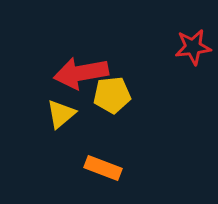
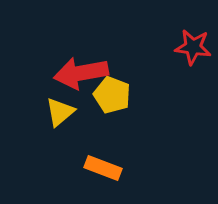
red star: rotated 15 degrees clockwise
yellow pentagon: rotated 27 degrees clockwise
yellow triangle: moved 1 px left, 2 px up
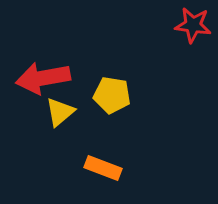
red star: moved 22 px up
red arrow: moved 38 px left, 5 px down
yellow pentagon: rotated 12 degrees counterclockwise
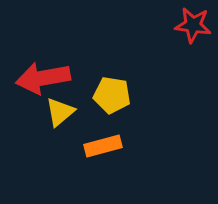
orange rectangle: moved 22 px up; rotated 36 degrees counterclockwise
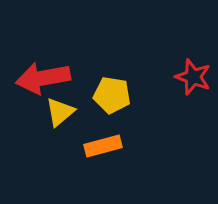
red star: moved 52 px down; rotated 12 degrees clockwise
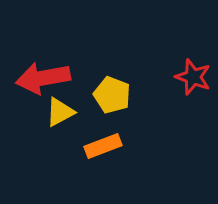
yellow pentagon: rotated 12 degrees clockwise
yellow triangle: rotated 12 degrees clockwise
orange rectangle: rotated 6 degrees counterclockwise
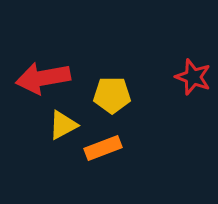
yellow pentagon: rotated 21 degrees counterclockwise
yellow triangle: moved 3 px right, 13 px down
orange rectangle: moved 2 px down
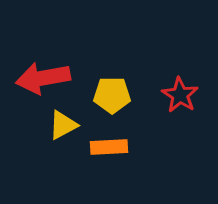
red star: moved 13 px left, 18 px down; rotated 12 degrees clockwise
orange rectangle: moved 6 px right, 1 px up; rotated 18 degrees clockwise
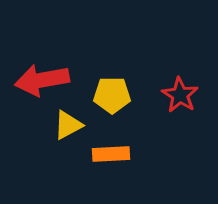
red arrow: moved 1 px left, 2 px down
yellow triangle: moved 5 px right
orange rectangle: moved 2 px right, 7 px down
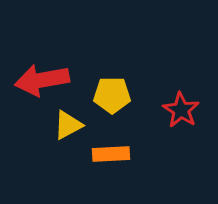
red star: moved 1 px right, 15 px down
